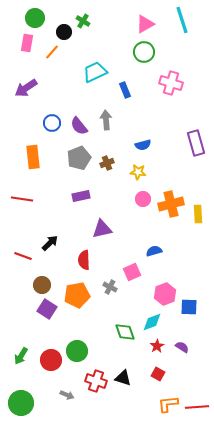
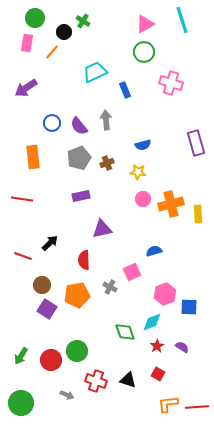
black triangle at (123, 378): moved 5 px right, 2 px down
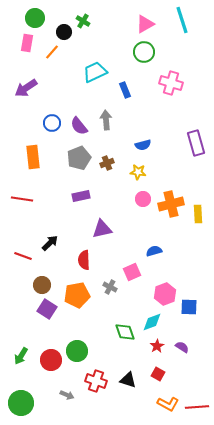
orange L-shape at (168, 404): rotated 145 degrees counterclockwise
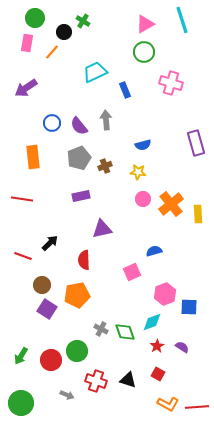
brown cross at (107, 163): moved 2 px left, 3 px down
orange cross at (171, 204): rotated 25 degrees counterclockwise
gray cross at (110, 287): moved 9 px left, 42 px down
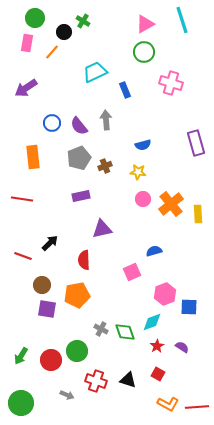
purple square at (47, 309): rotated 24 degrees counterclockwise
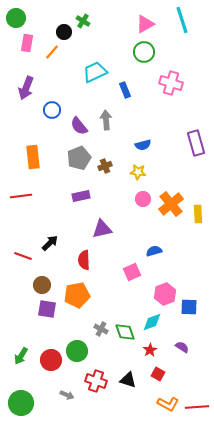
green circle at (35, 18): moved 19 px left
purple arrow at (26, 88): rotated 35 degrees counterclockwise
blue circle at (52, 123): moved 13 px up
red line at (22, 199): moved 1 px left, 3 px up; rotated 15 degrees counterclockwise
red star at (157, 346): moved 7 px left, 4 px down
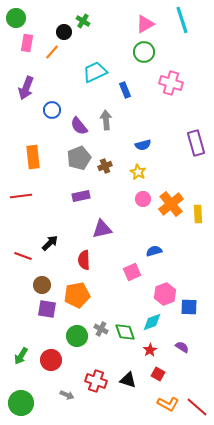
yellow star at (138, 172): rotated 21 degrees clockwise
green circle at (77, 351): moved 15 px up
red line at (197, 407): rotated 45 degrees clockwise
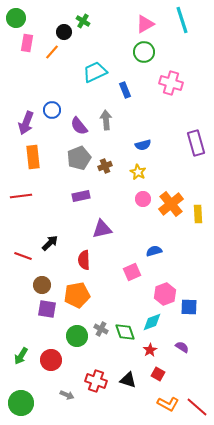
purple arrow at (26, 88): moved 35 px down
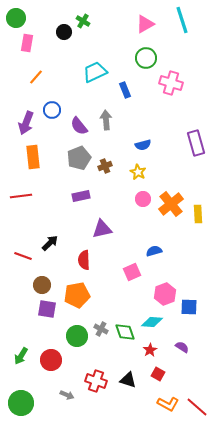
orange line at (52, 52): moved 16 px left, 25 px down
green circle at (144, 52): moved 2 px right, 6 px down
cyan diamond at (152, 322): rotated 25 degrees clockwise
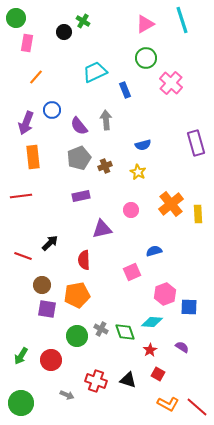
pink cross at (171, 83): rotated 25 degrees clockwise
pink circle at (143, 199): moved 12 px left, 11 px down
